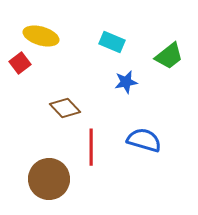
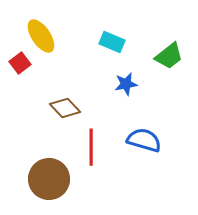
yellow ellipse: rotated 40 degrees clockwise
blue star: moved 2 px down
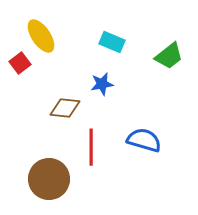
blue star: moved 24 px left
brown diamond: rotated 40 degrees counterclockwise
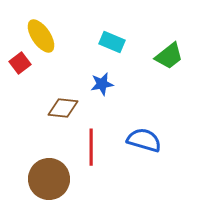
brown diamond: moved 2 px left
